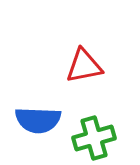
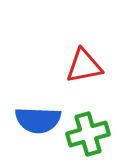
green cross: moved 6 px left, 4 px up
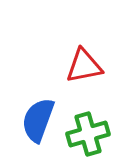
blue semicircle: rotated 108 degrees clockwise
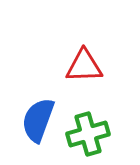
red triangle: rotated 9 degrees clockwise
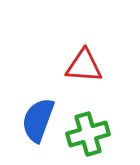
red triangle: rotated 6 degrees clockwise
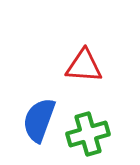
blue semicircle: moved 1 px right
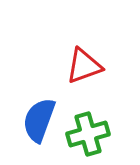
red triangle: rotated 24 degrees counterclockwise
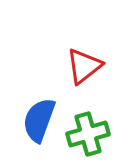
red triangle: rotated 18 degrees counterclockwise
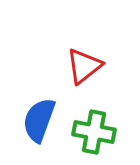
green cross: moved 6 px right, 2 px up; rotated 27 degrees clockwise
